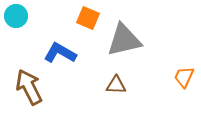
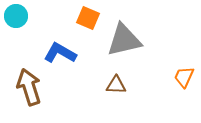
brown arrow: rotated 9 degrees clockwise
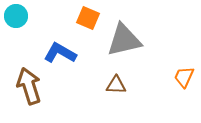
brown arrow: moved 1 px up
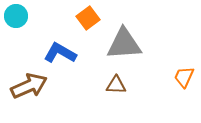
orange square: rotated 30 degrees clockwise
gray triangle: moved 4 px down; rotated 9 degrees clockwise
brown arrow: rotated 84 degrees clockwise
